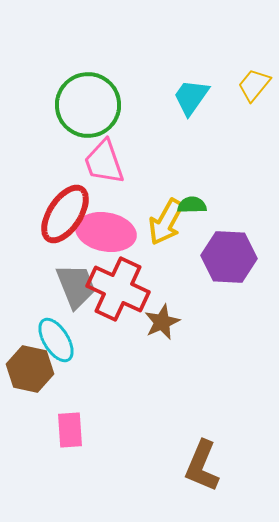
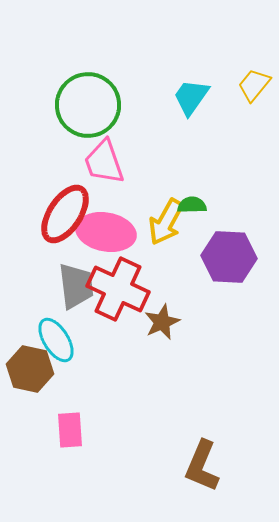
gray trapezoid: rotated 15 degrees clockwise
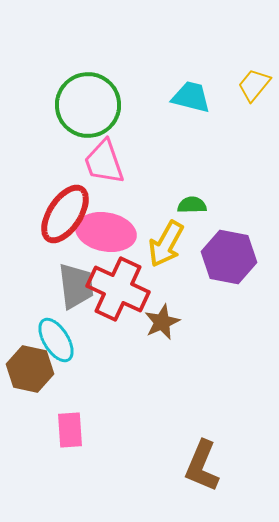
cyan trapezoid: rotated 69 degrees clockwise
yellow arrow: moved 22 px down
purple hexagon: rotated 8 degrees clockwise
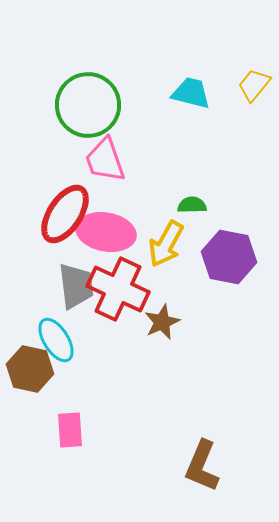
cyan trapezoid: moved 4 px up
pink trapezoid: moved 1 px right, 2 px up
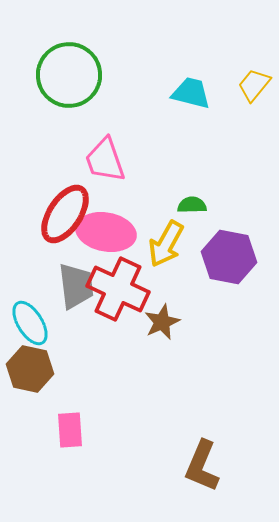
green circle: moved 19 px left, 30 px up
cyan ellipse: moved 26 px left, 17 px up
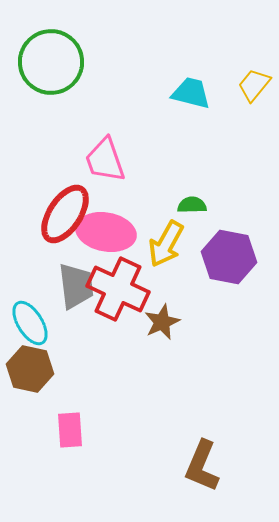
green circle: moved 18 px left, 13 px up
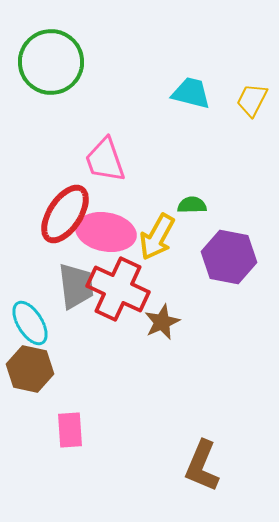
yellow trapezoid: moved 2 px left, 15 px down; rotated 12 degrees counterclockwise
yellow arrow: moved 9 px left, 7 px up
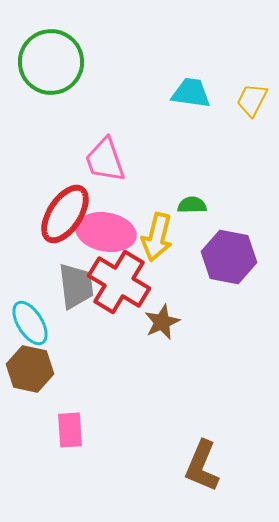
cyan trapezoid: rotated 6 degrees counterclockwise
yellow arrow: rotated 15 degrees counterclockwise
red cross: moved 1 px right, 7 px up; rotated 6 degrees clockwise
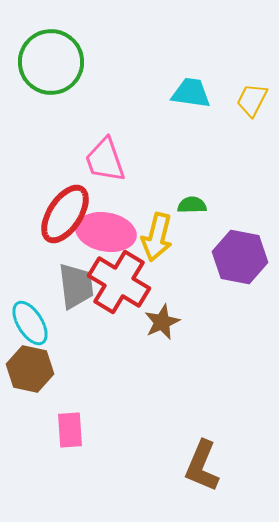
purple hexagon: moved 11 px right
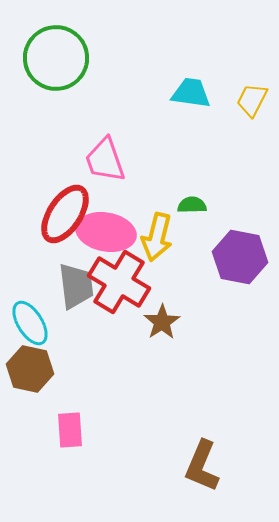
green circle: moved 5 px right, 4 px up
brown star: rotated 9 degrees counterclockwise
